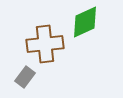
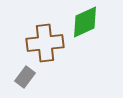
brown cross: moved 1 px up
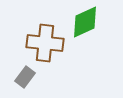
brown cross: rotated 12 degrees clockwise
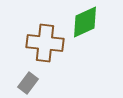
gray rectangle: moved 3 px right, 6 px down
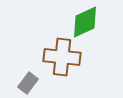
brown cross: moved 17 px right, 14 px down
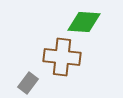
green diamond: moved 1 px left; rotated 28 degrees clockwise
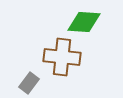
gray rectangle: moved 1 px right
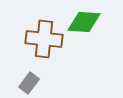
brown cross: moved 18 px left, 18 px up
